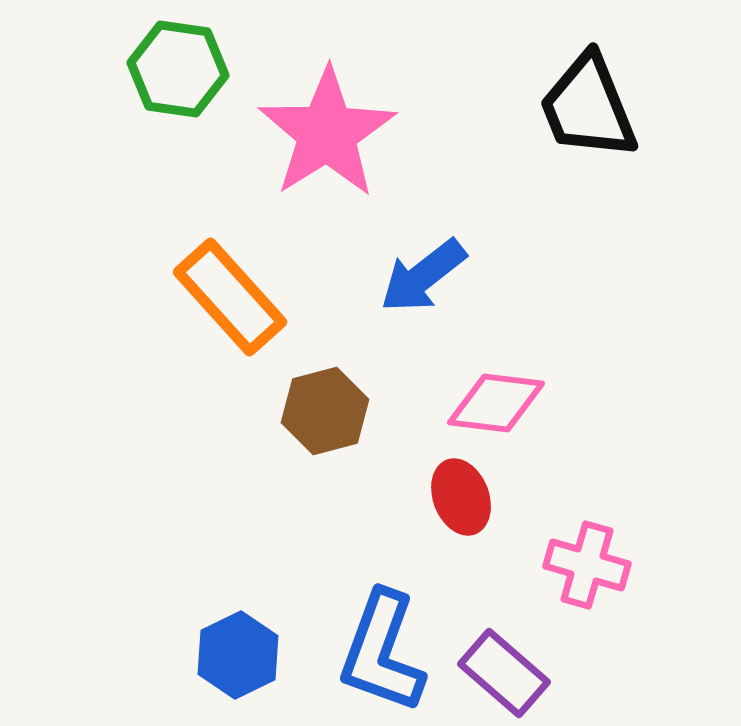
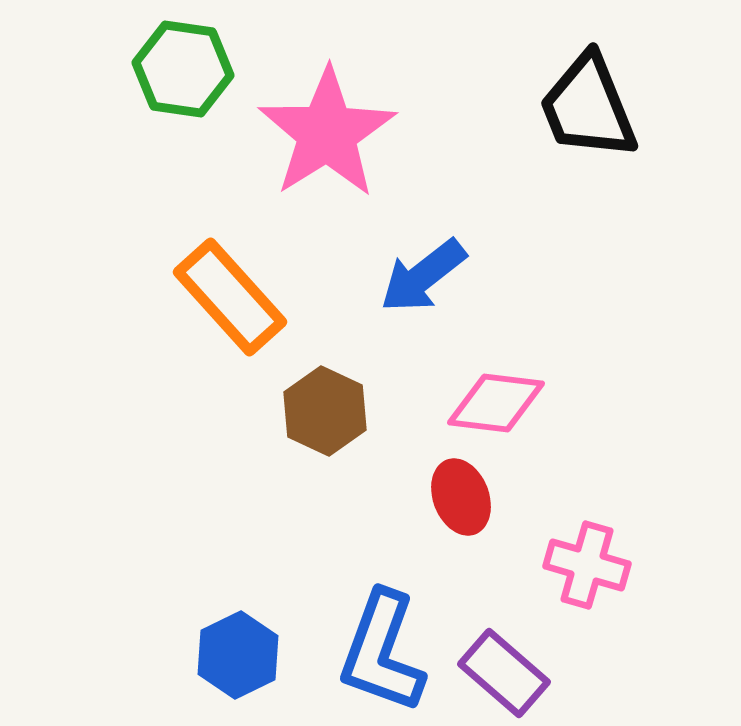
green hexagon: moved 5 px right
brown hexagon: rotated 20 degrees counterclockwise
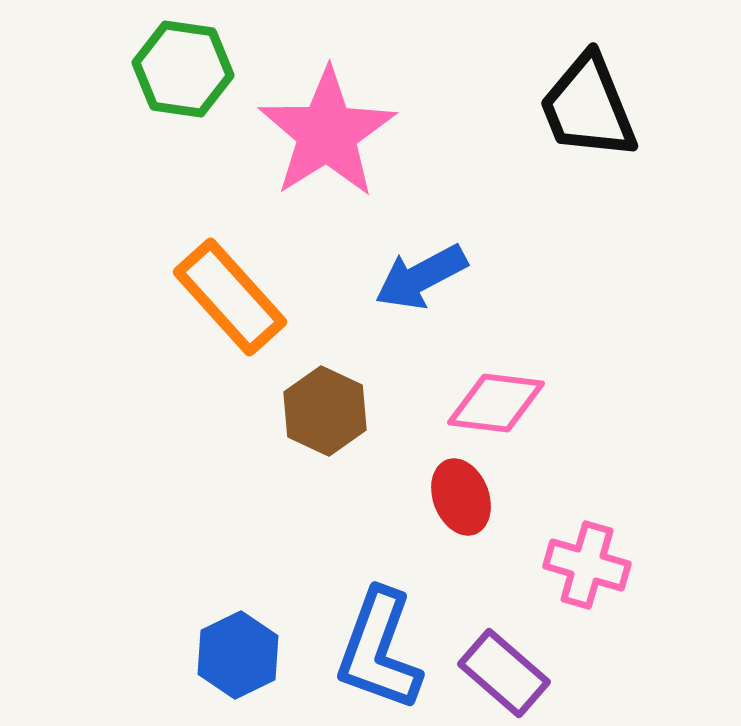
blue arrow: moved 2 px left, 1 px down; rotated 10 degrees clockwise
blue L-shape: moved 3 px left, 2 px up
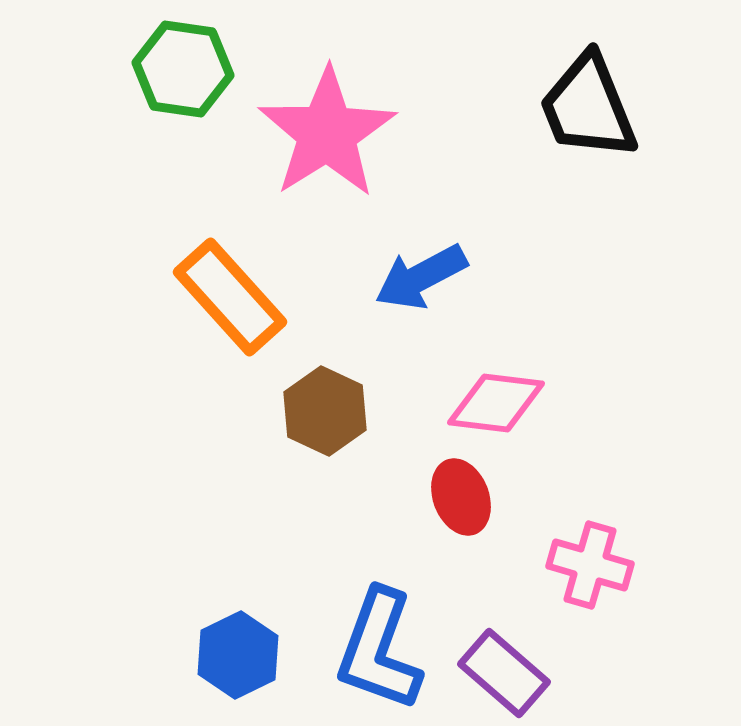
pink cross: moved 3 px right
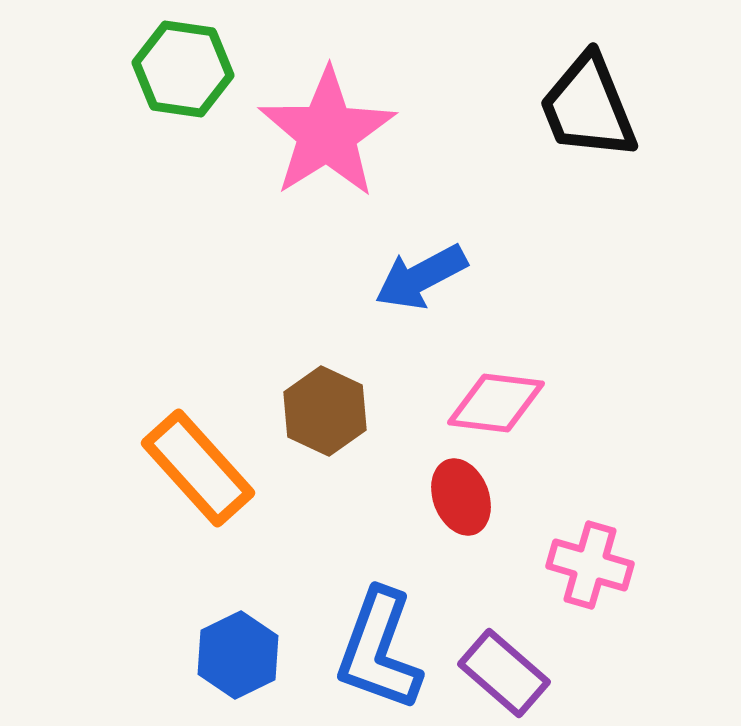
orange rectangle: moved 32 px left, 171 px down
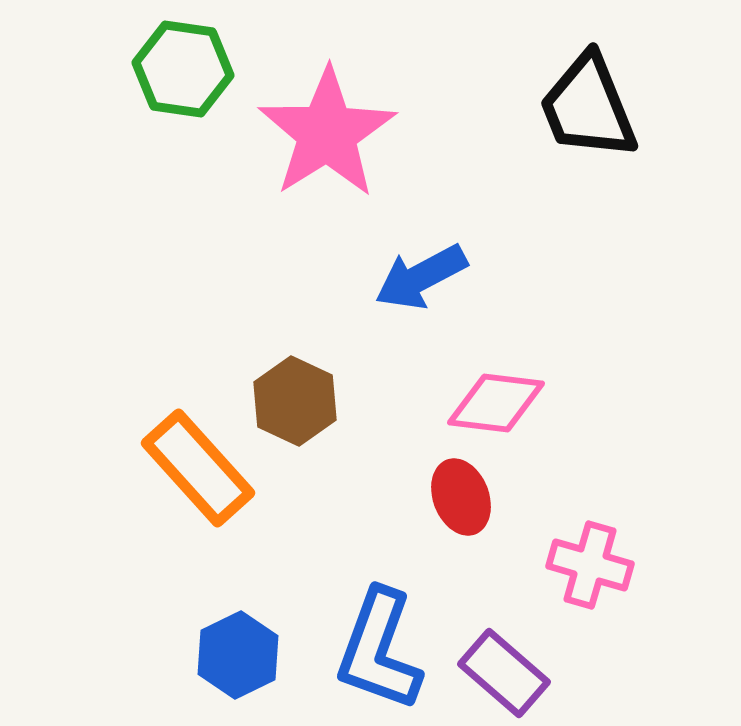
brown hexagon: moved 30 px left, 10 px up
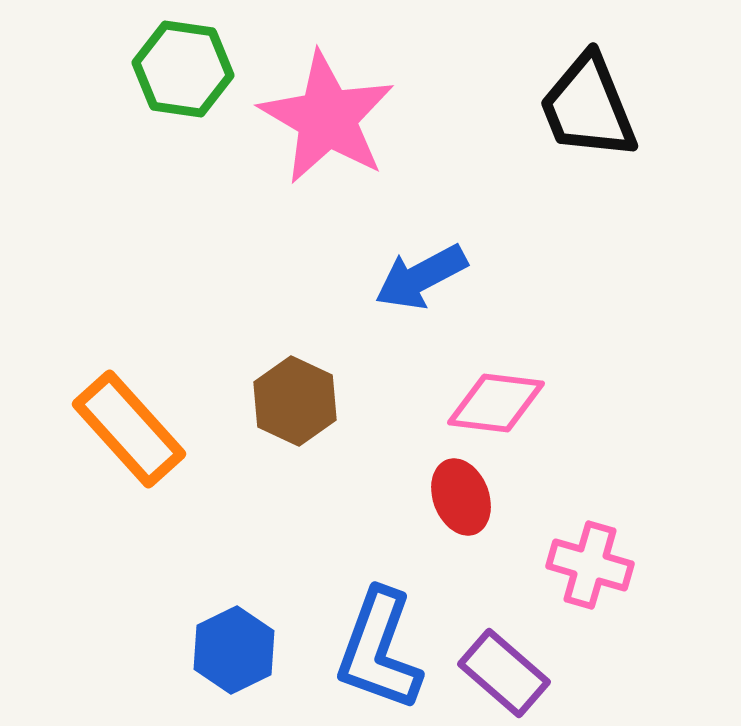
pink star: moved 15 px up; rotated 10 degrees counterclockwise
orange rectangle: moved 69 px left, 39 px up
blue hexagon: moved 4 px left, 5 px up
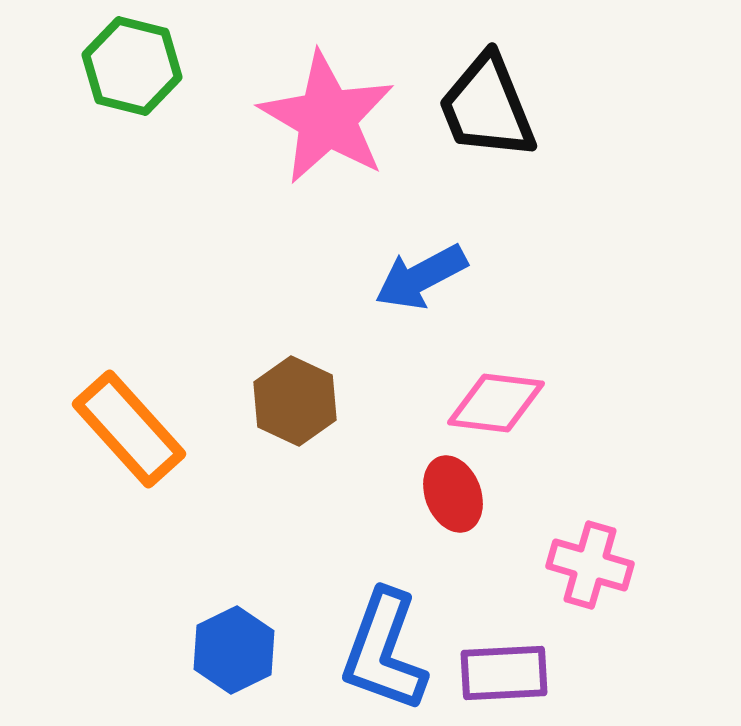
green hexagon: moved 51 px left, 3 px up; rotated 6 degrees clockwise
black trapezoid: moved 101 px left
red ellipse: moved 8 px left, 3 px up
blue L-shape: moved 5 px right, 1 px down
purple rectangle: rotated 44 degrees counterclockwise
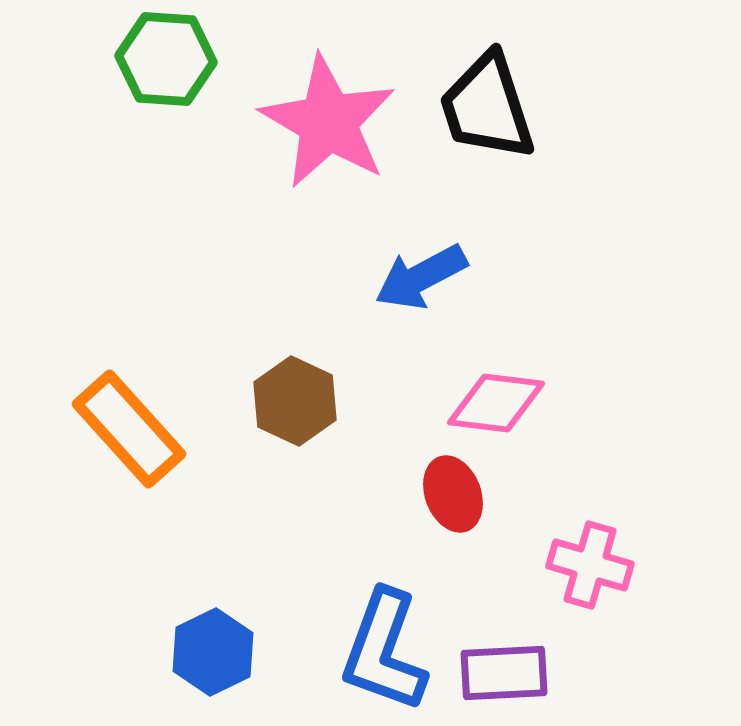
green hexagon: moved 34 px right, 7 px up; rotated 10 degrees counterclockwise
black trapezoid: rotated 4 degrees clockwise
pink star: moved 1 px right, 4 px down
blue hexagon: moved 21 px left, 2 px down
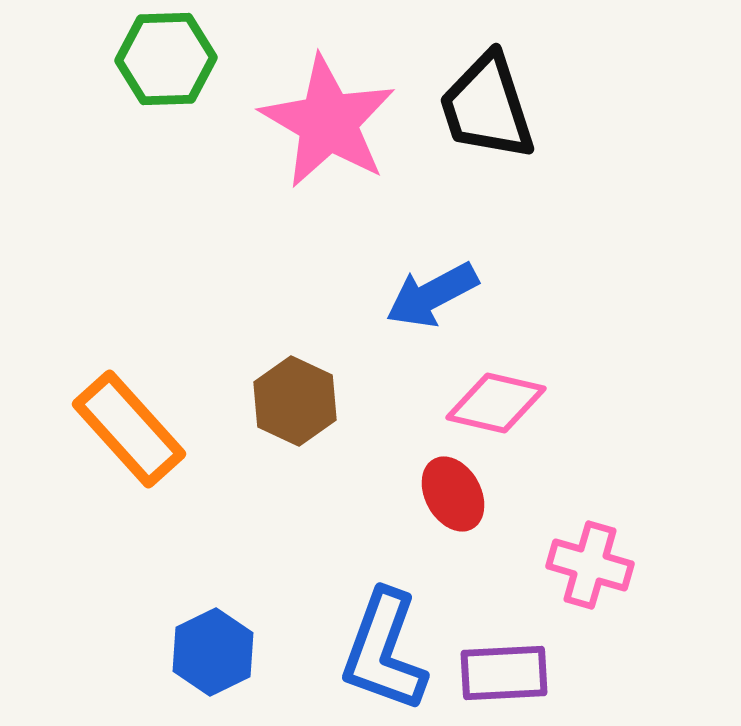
green hexagon: rotated 6 degrees counterclockwise
blue arrow: moved 11 px right, 18 px down
pink diamond: rotated 6 degrees clockwise
red ellipse: rotated 8 degrees counterclockwise
